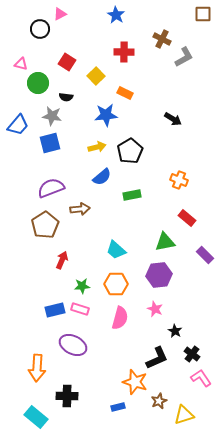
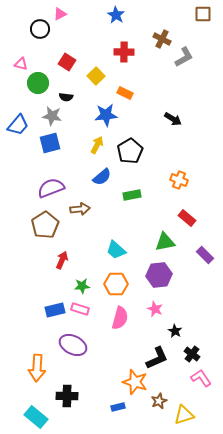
yellow arrow at (97, 147): moved 2 px up; rotated 48 degrees counterclockwise
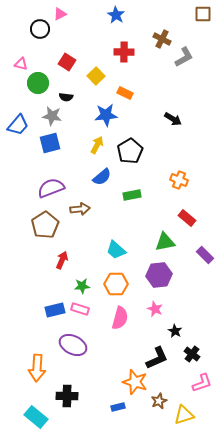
pink L-shape at (201, 378): moved 1 px right, 5 px down; rotated 105 degrees clockwise
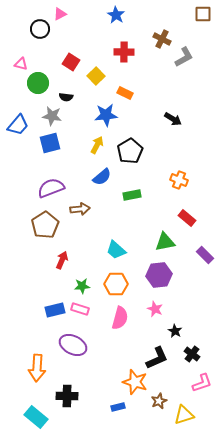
red square at (67, 62): moved 4 px right
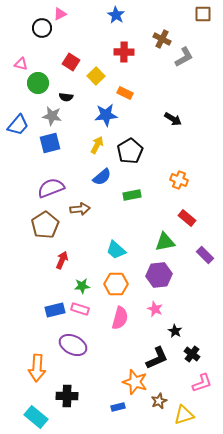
black circle at (40, 29): moved 2 px right, 1 px up
